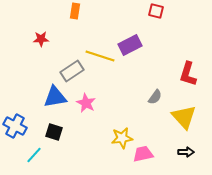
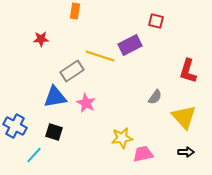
red square: moved 10 px down
red L-shape: moved 3 px up
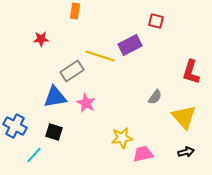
red L-shape: moved 3 px right, 1 px down
black arrow: rotated 14 degrees counterclockwise
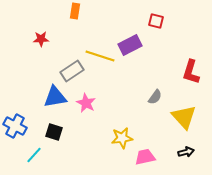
pink trapezoid: moved 2 px right, 3 px down
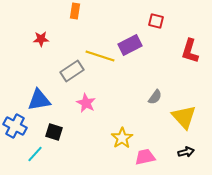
red L-shape: moved 1 px left, 21 px up
blue triangle: moved 16 px left, 3 px down
yellow star: rotated 25 degrees counterclockwise
cyan line: moved 1 px right, 1 px up
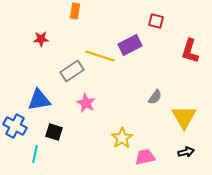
yellow triangle: rotated 12 degrees clockwise
cyan line: rotated 30 degrees counterclockwise
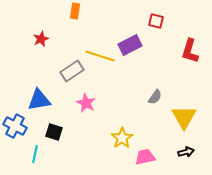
red star: rotated 21 degrees counterclockwise
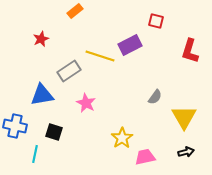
orange rectangle: rotated 42 degrees clockwise
gray rectangle: moved 3 px left
blue triangle: moved 3 px right, 5 px up
blue cross: rotated 15 degrees counterclockwise
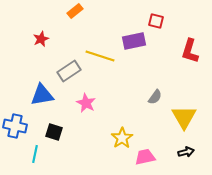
purple rectangle: moved 4 px right, 4 px up; rotated 15 degrees clockwise
